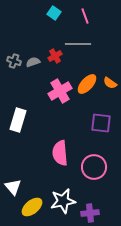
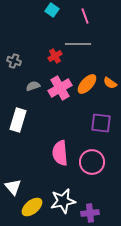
cyan square: moved 2 px left, 3 px up
gray semicircle: moved 24 px down
pink cross: moved 3 px up
pink circle: moved 2 px left, 5 px up
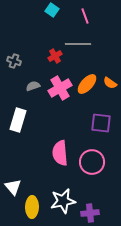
yellow ellipse: rotated 50 degrees counterclockwise
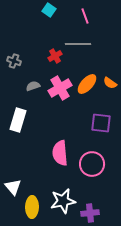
cyan square: moved 3 px left
pink circle: moved 2 px down
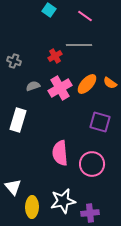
pink line: rotated 35 degrees counterclockwise
gray line: moved 1 px right, 1 px down
purple square: moved 1 px left, 1 px up; rotated 10 degrees clockwise
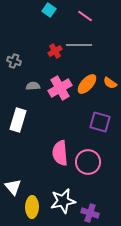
red cross: moved 5 px up
gray semicircle: rotated 16 degrees clockwise
pink circle: moved 4 px left, 2 px up
purple cross: rotated 24 degrees clockwise
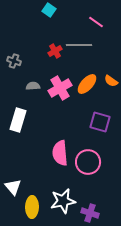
pink line: moved 11 px right, 6 px down
orange semicircle: moved 1 px right, 2 px up
